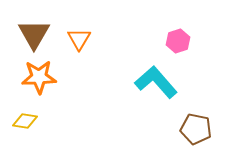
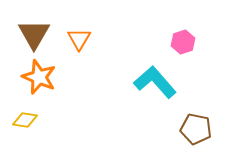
pink hexagon: moved 5 px right, 1 px down
orange star: rotated 24 degrees clockwise
cyan L-shape: moved 1 px left
yellow diamond: moved 1 px up
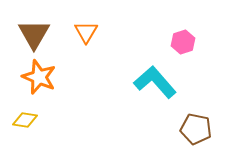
orange triangle: moved 7 px right, 7 px up
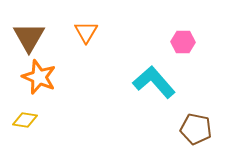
brown triangle: moved 5 px left, 3 px down
pink hexagon: rotated 20 degrees clockwise
cyan L-shape: moved 1 px left
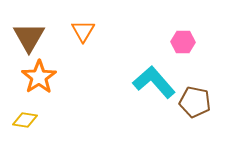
orange triangle: moved 3 px left, 1 px up
orange star: rotated 16 degrees clockwise
brown pentagon: moved 1 px left, 27 px up
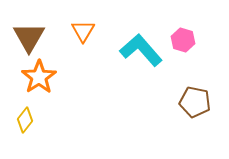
pink hexagon: moved 2 px up; rotated 15 degrees clockwise
cyan L-shape: moved 13 px left, 32 px up
yellow diamond: rotated 60 degrees counterclockwise
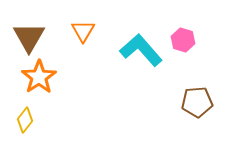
brown pentagon: moved 2 px right; rotated 16 degrees counterclockwise
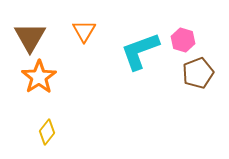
orange triangle: moved 1 px right
brown triangle: moved 1 px right
cyan L-shape: moved 1 px left, 1 px down; rotated 69 degrees counterclockwise
brown pentagon: moved 1 px right, 29 px up; rotated 16 degrees counterclockwise
yellow diamond: moved 22 px right, 12 px down
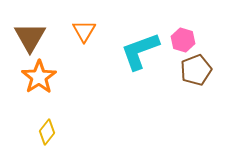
brown pentagon: moved 2 px left, 3 px up
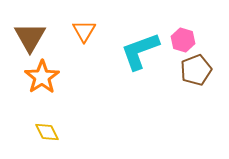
orange star: moved 3 px right
yellow diamond: rotated 65 degrees counterclockwise
